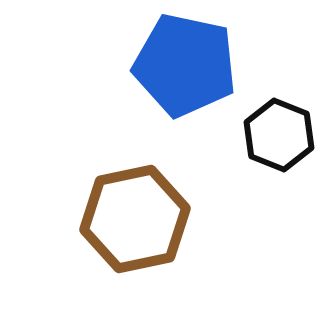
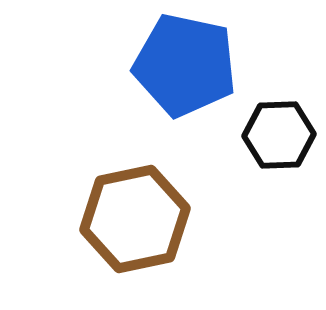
black hexagon: rotated 24 degrees counterclockwise
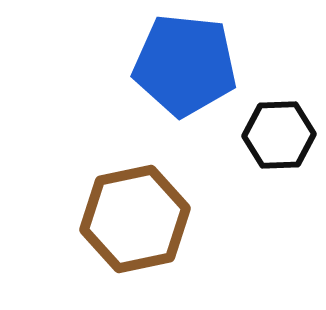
blue pentagon: rotated 6 degrees counterclockwise
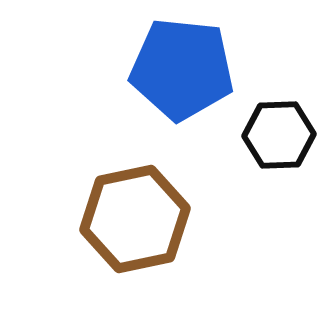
blue pentagon: moved 3 px left, 4 px down
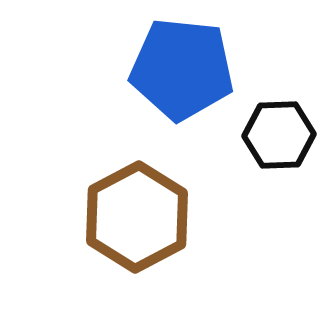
brown hexagon: moved 2 px right, 2 px up; rotated 16 degrees counterclockwise
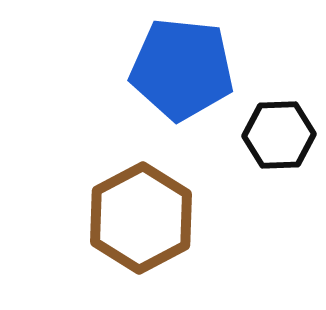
brown hexagon: moved 4 px right, 1 px down
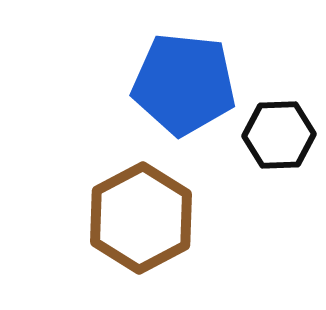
blue pentagon: moved 2 px right, 15 px down
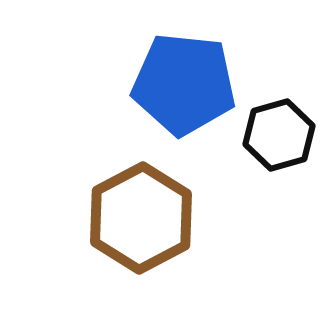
black hexagon: rotated 14 degrees counterclockwise
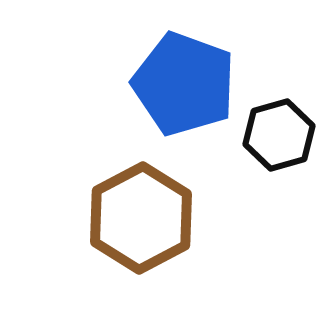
blue pentagon: rotated 14 degrees clockwise
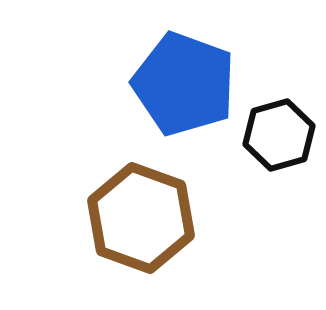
brown hexagon: rotated 12 degrees counterclockwise
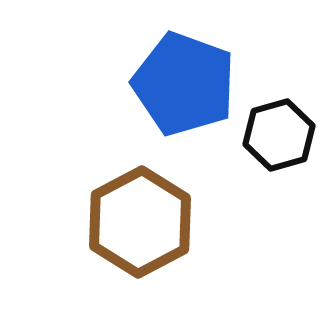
brown hexagon: moved 1 px left, 4 px down; rotated 12 degrees clockwise
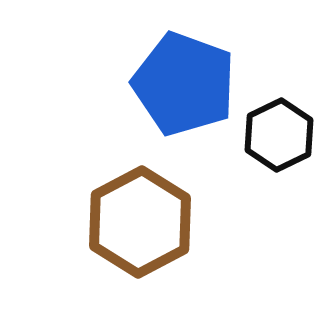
black hexagon: rotated 10 degrees counterclockwise
